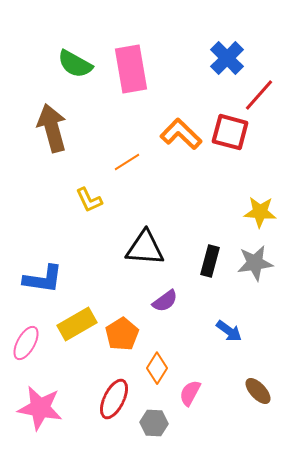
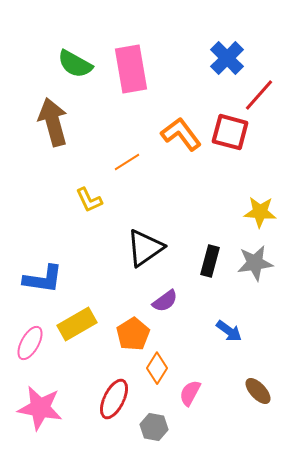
brown arrow: moved 1 px right, 6 px up
orange L-shape: rotated 9 degrees clockwise
black triangle: rotated 39 degrees counterclockwise
orange pentagon: moved 11 px right
pink ellipse: moved 4 px right
gray hexagon: moved 4 px down; rotated 8 degrees clockwise
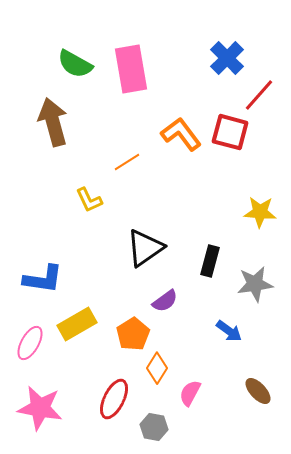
gray star: moved 21 px down
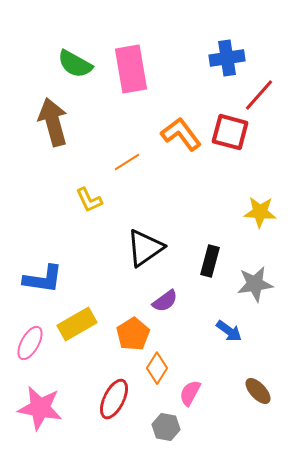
blue cross: rotated 36 degrees clockwise
gray hexagon: moved 12 px right
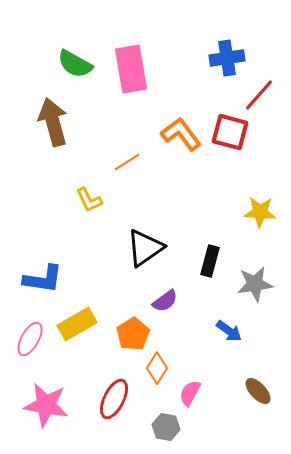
pink ellipse: moved 4 px up
pink star: moved 6 px right, 3 px up
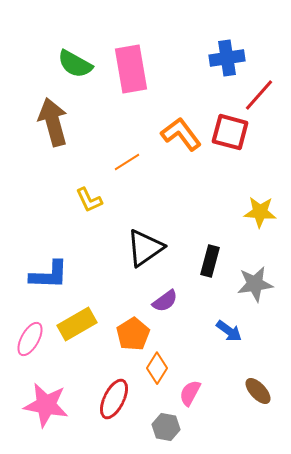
blue L-shape: moved 6 px right, 4 px up; rotated 6 degrees counterclockwise
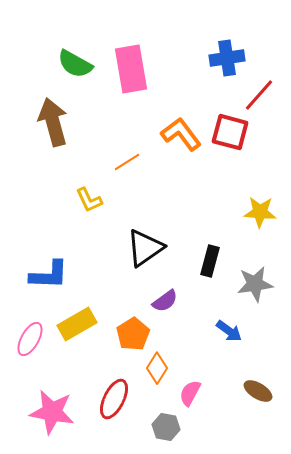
brown ellipse: rotated 16 degrees counterclockwise
pink star: moved 6 px right, 7 px down
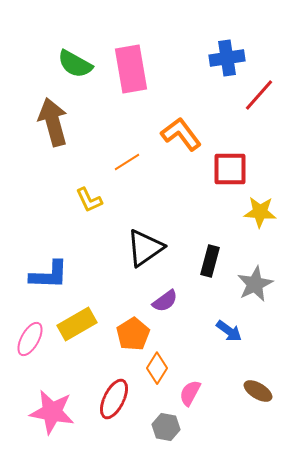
red square: moved 37 px down; rotated 15 degrees counterclockwise
gray star: rotated 18 degrees counterclockwise
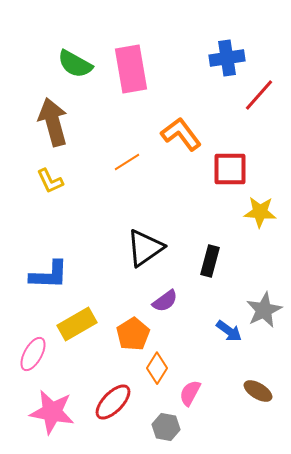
yellow L-shape: moved 39 px left, 19 px up
gray star: moved 9 px right, 26 px down
pink ellipse: moved 3 px right, 15 px down
red ellipse: moved 1 px left, 3 px down; rotated 18 degrees clockwise
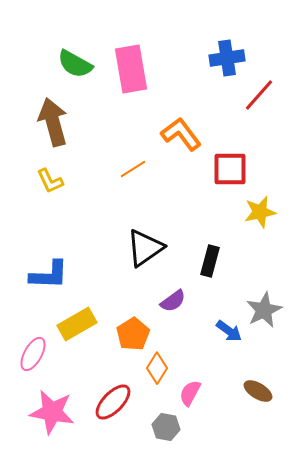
orange line: moved 6 px right, 7 px down
yellow star: rotated 16 degrees counterclockwise
purple semicircle: moved 8 px right
